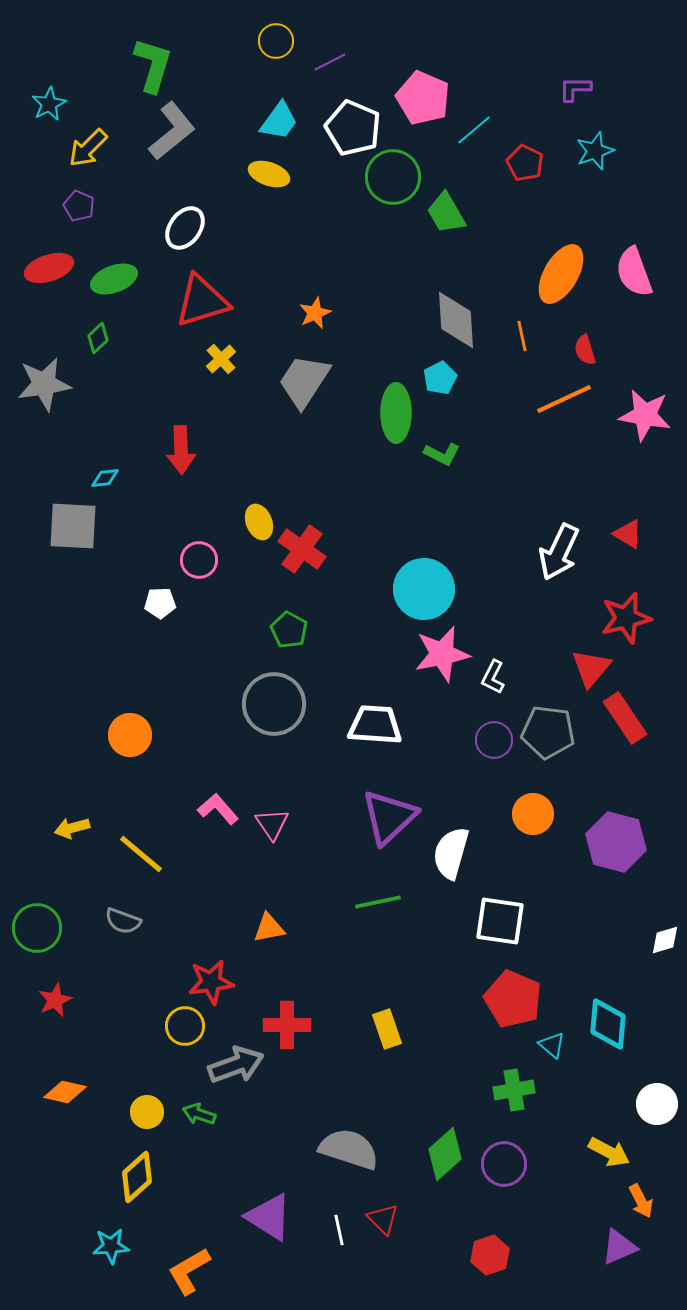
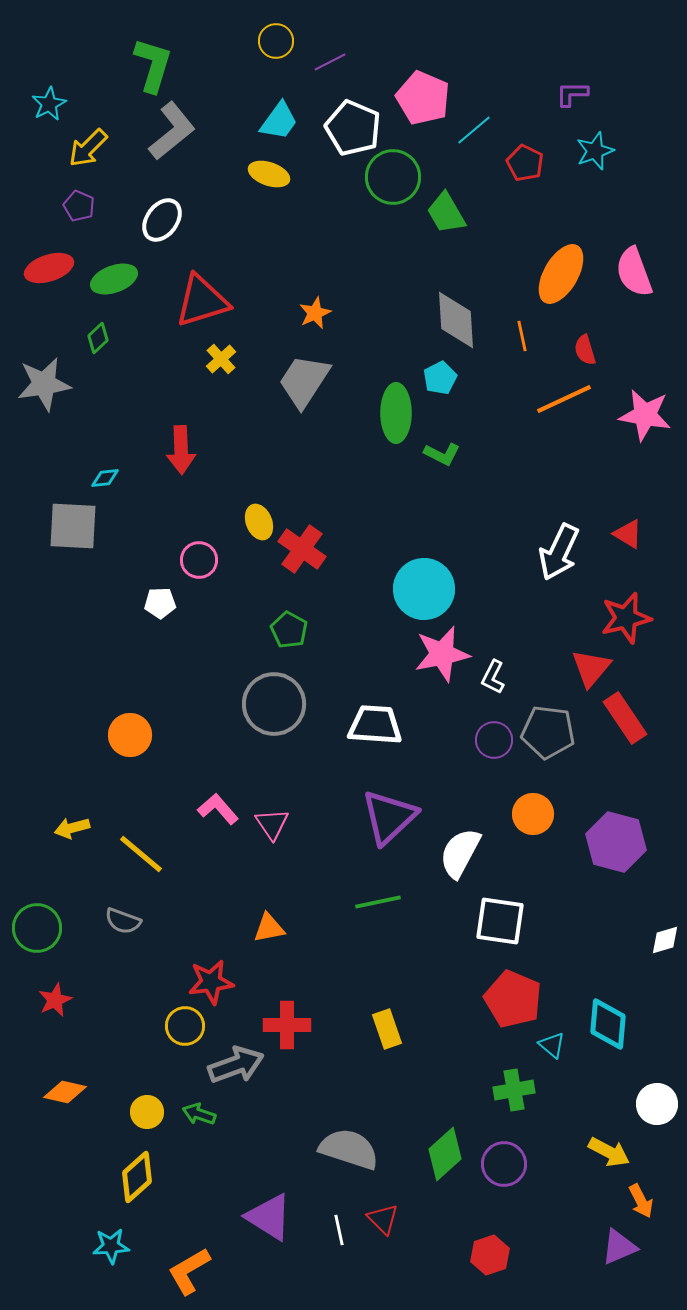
purple L-shape at (575, 89): moved 3 px left, 5 px down
white ellipse at (185, 228): moved 23 px left, 8 px up
white semicircle at (451, 853): moved 9 px right; rotated 12 degrees clockwise
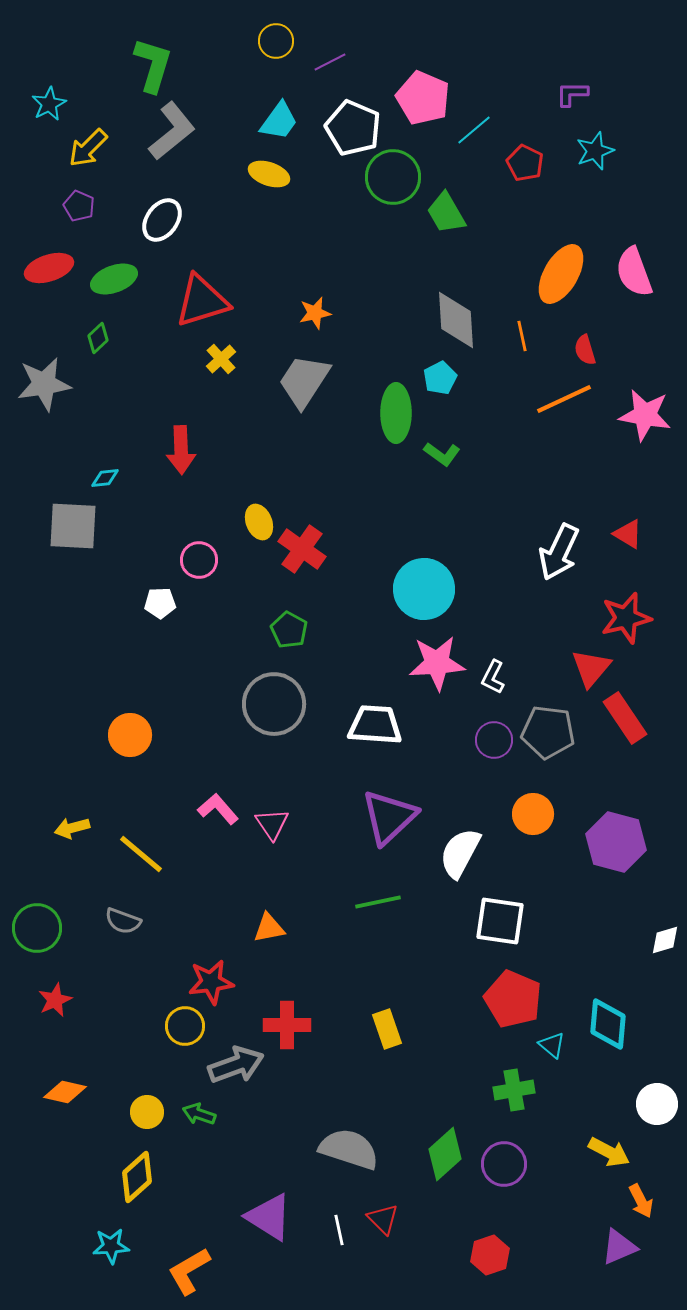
orange star at (315, 313): rotated 12 degrees clockwise
green L-shape at (442, 454): rotated 9 degrees clockwise
pink star at (442, 654): moved 5 px left, 9 px down; rotated 8 degrees clockwise
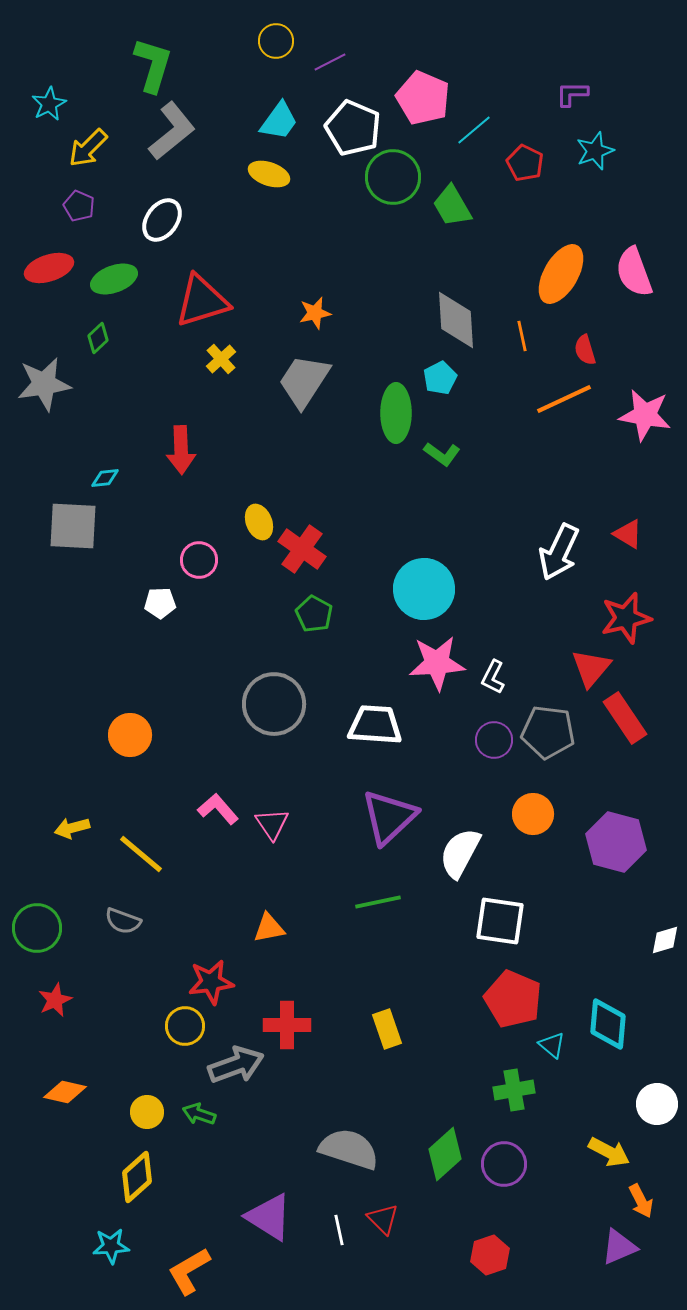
green trapezoid at (446, 213): moved 6 px right, 7 px up
green pentagon at (289, 630): moved 25 px right, 16 px up
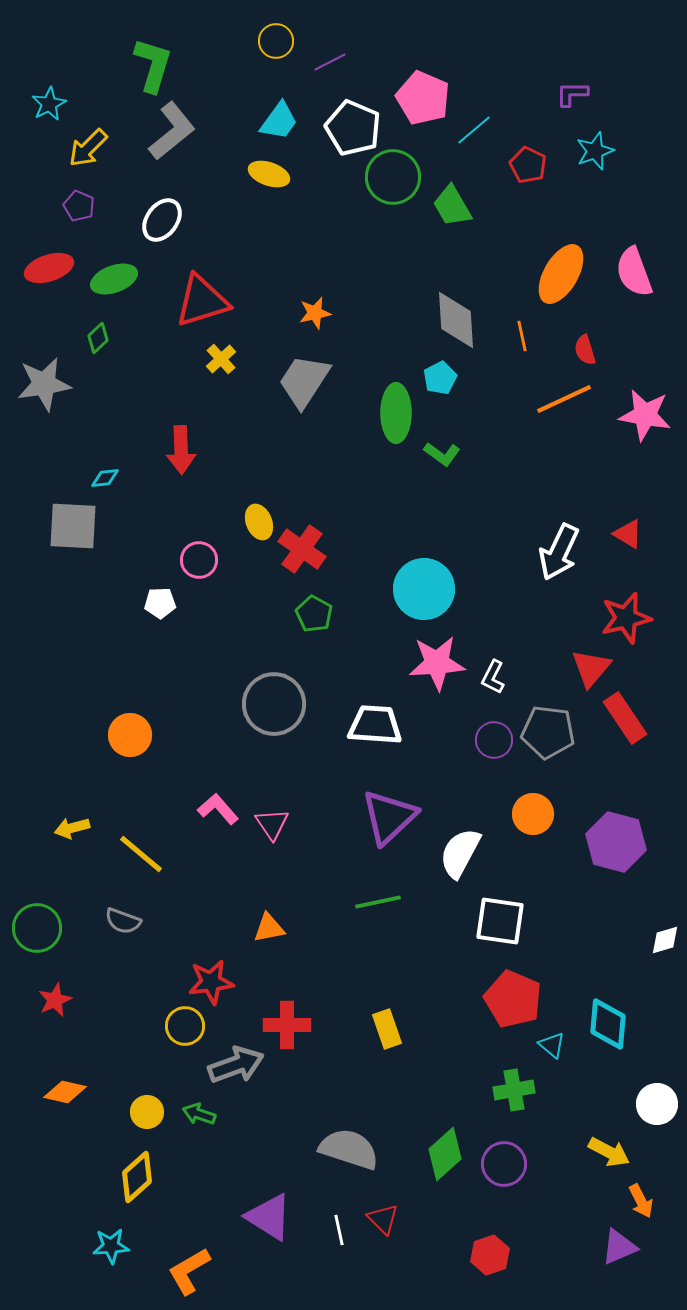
red pentagon at (525, 163): moved 3 px right, 2 px down
